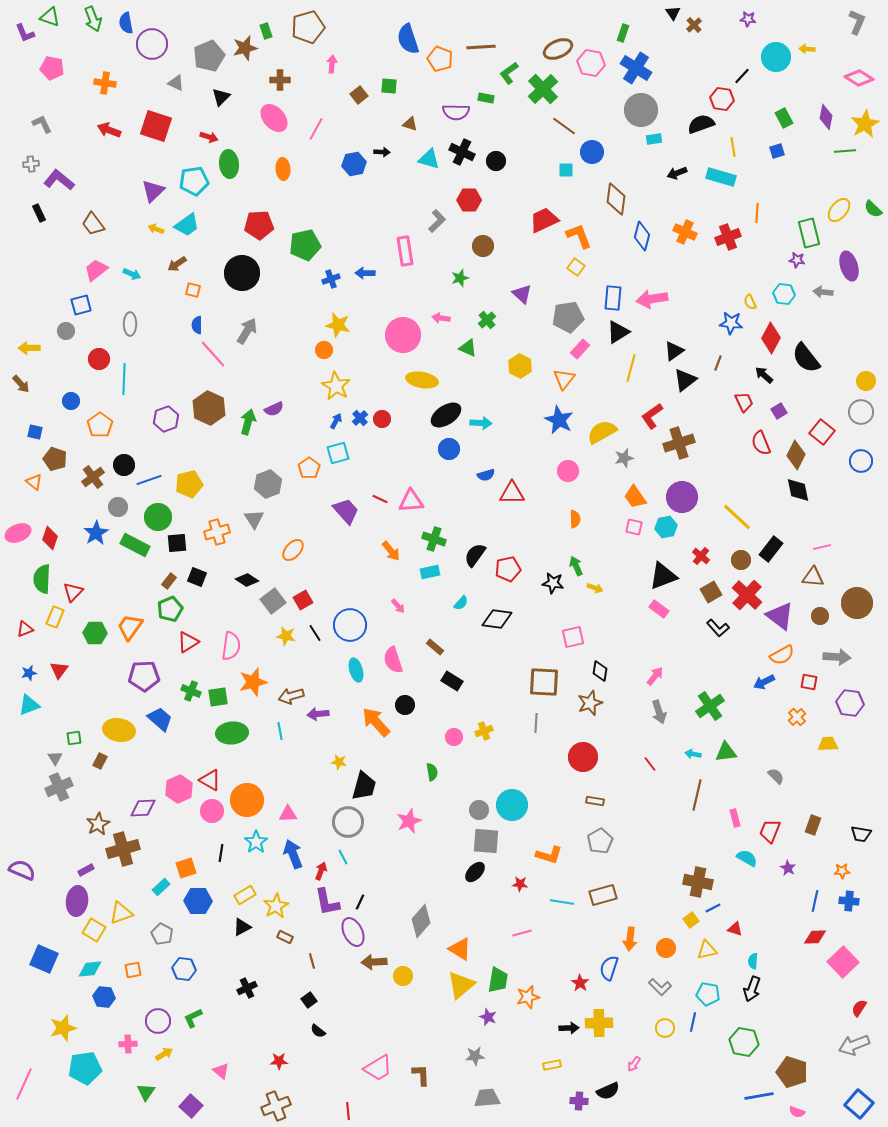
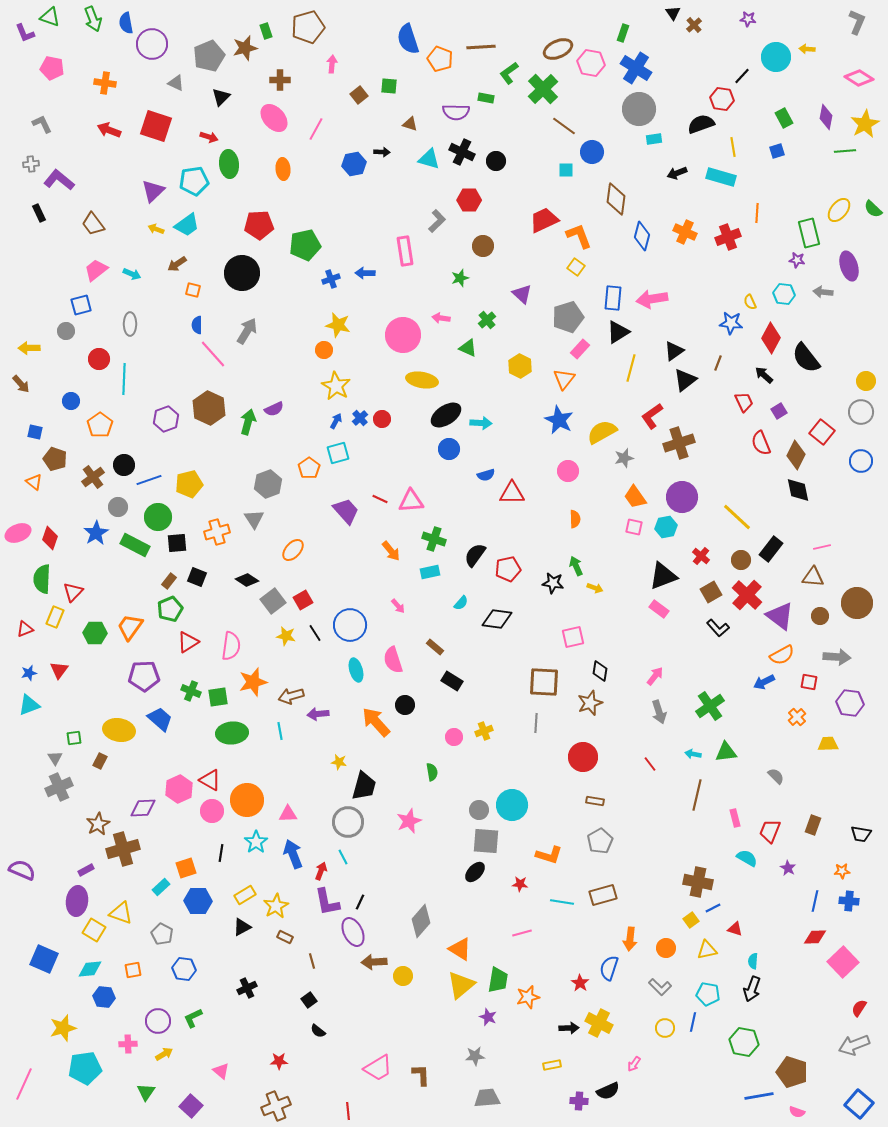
gray circle at (641, 110): moved 2 px left, 1 px up
gray pentagon at (568, 317): rotated 8 degrees counterclockwise
yellow triangle at (121, 913): rotated 40 degrees clockwise
yellow cross at (599, 1023): rotated 28 degrees clockwise
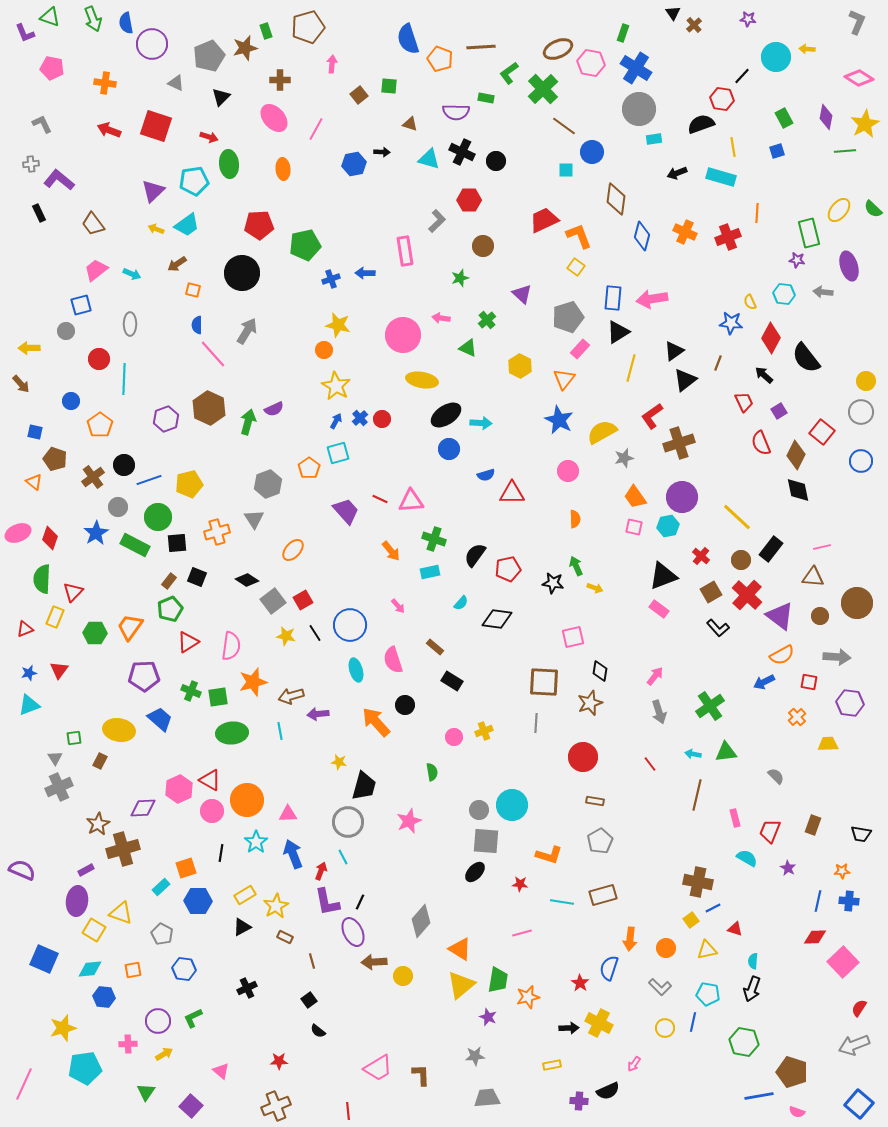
cyan hexagon at (666, 527): moved 2 px right, 1 px up
blue line at (815, 901): moved 3 px right
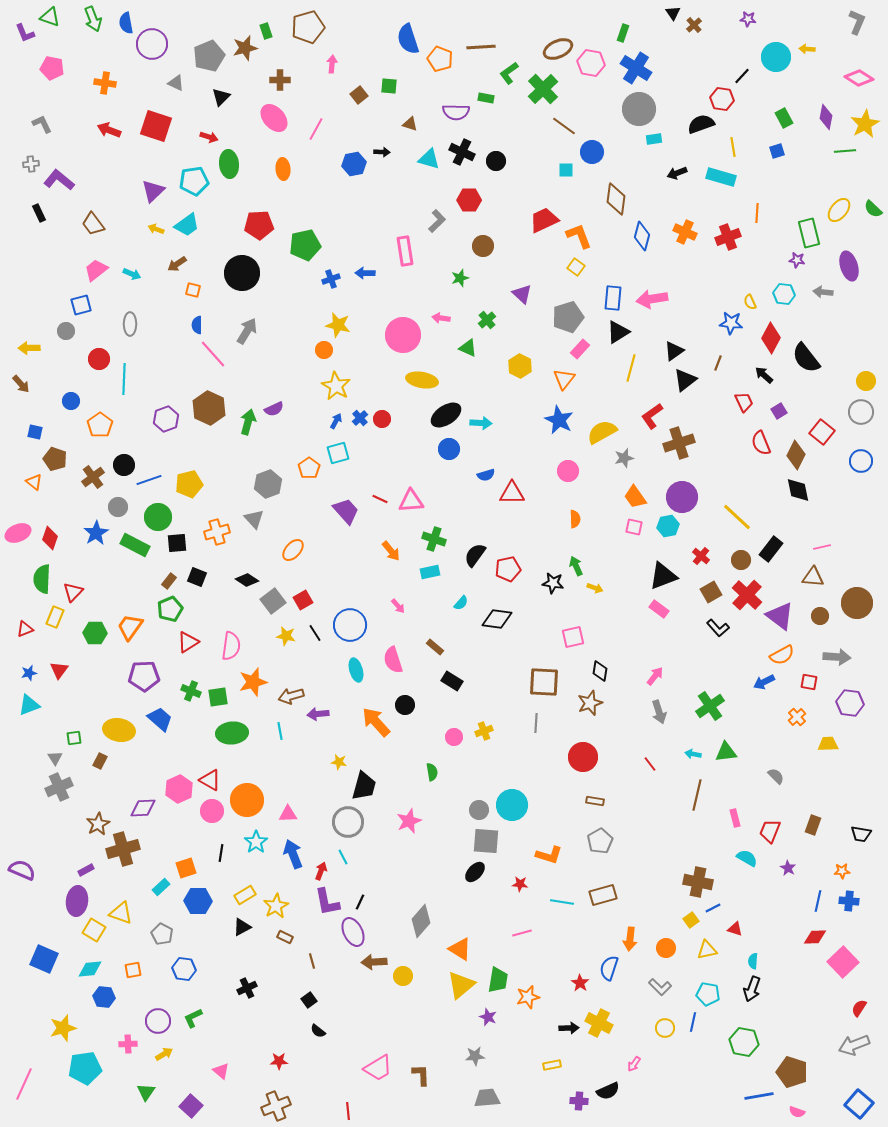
gray triangle at (254, 519): rotated 10 degrees counterclockwise
